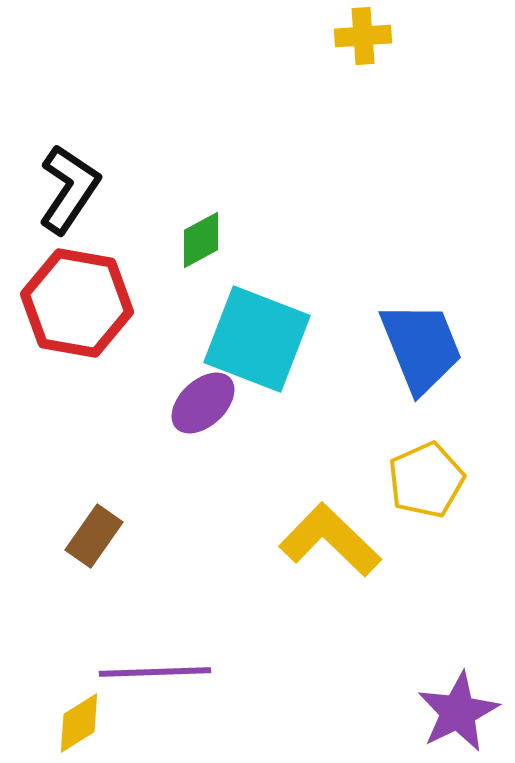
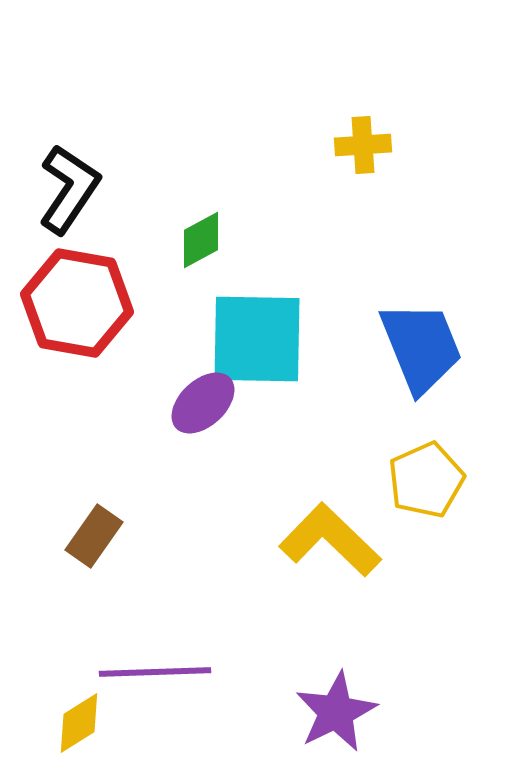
yellow cross: moved 109 px down
cyan square: rotated 20 degrees counterclockwise
purple star: moved 122 px left
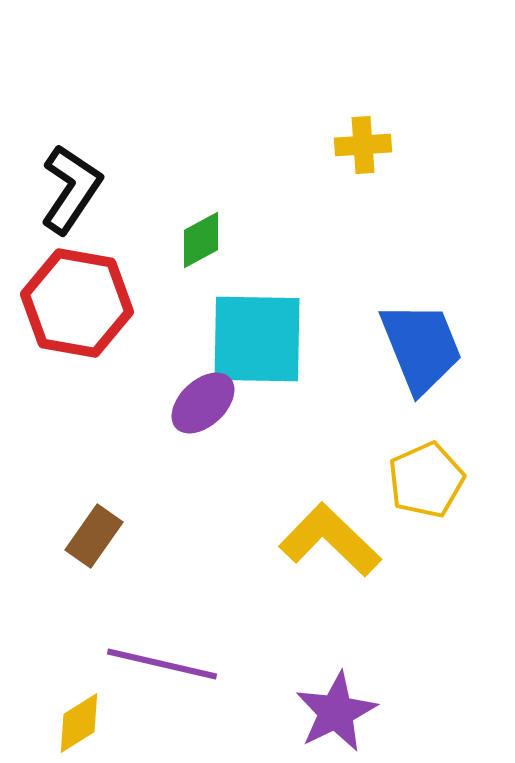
black L-shape: moved 2 px right
purple line: moved 7 px right, 8 px up; rotated 15 degrees clockwise
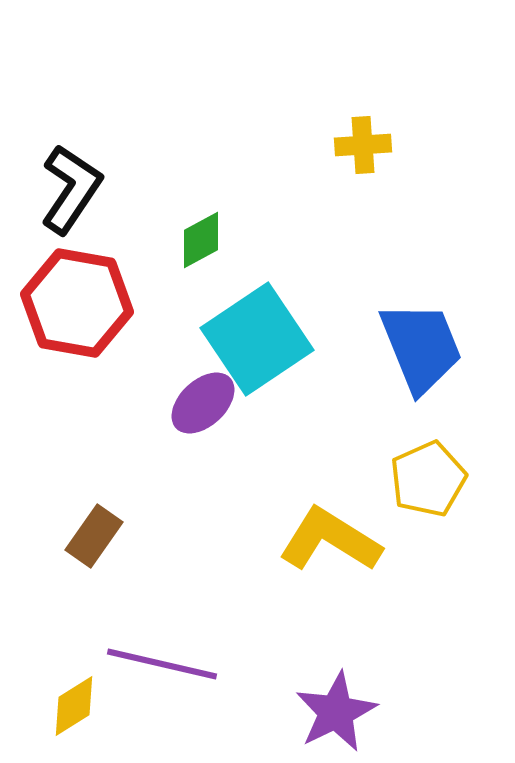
cyan square: rotated 35 degrees counterclockwise
yellow pentagon: moved 2 px right, 1 px up
yellow L-shape: rotated 12 degrees counterclockwise
yellow diamond: moved 5 px left, 17 px up
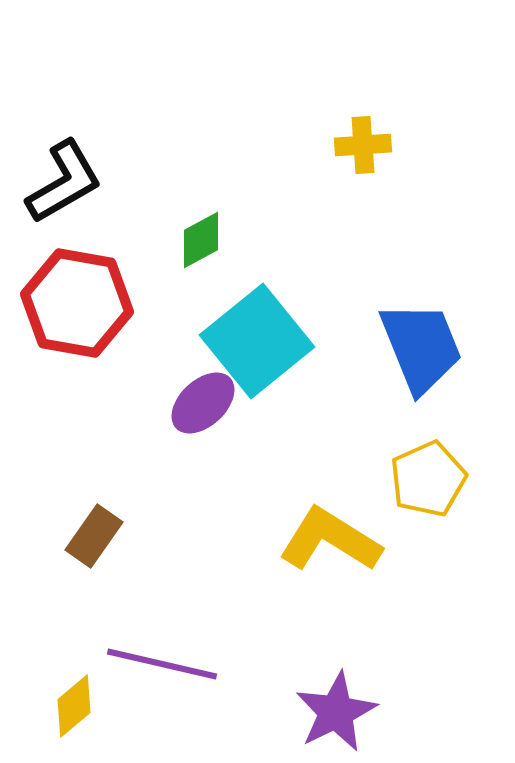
black L-shape: moved 7 px left, 7 px up; rotated 26 degrees clockwise
cyan square: moved 2 px down; rotated 5 degrees counterclockwise
yellow diamond: rotated 8 degrees counterclockwise
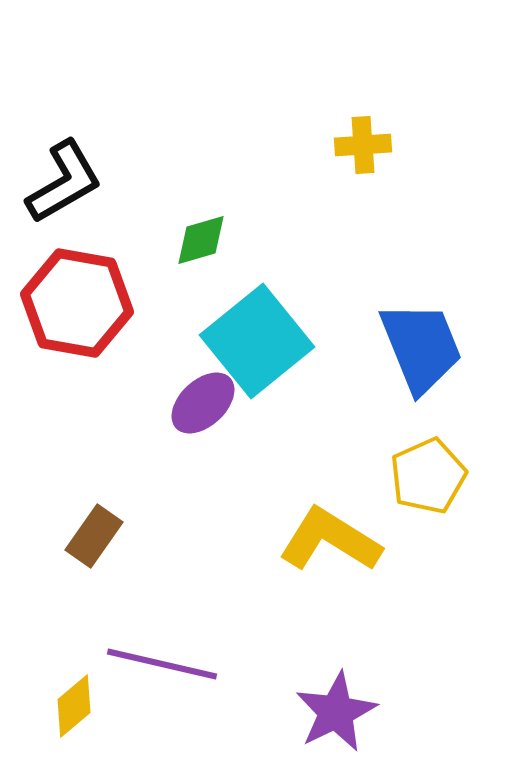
green diamond: rotated 12 degrees clockwise
yellow pentagon: moved 3 px up
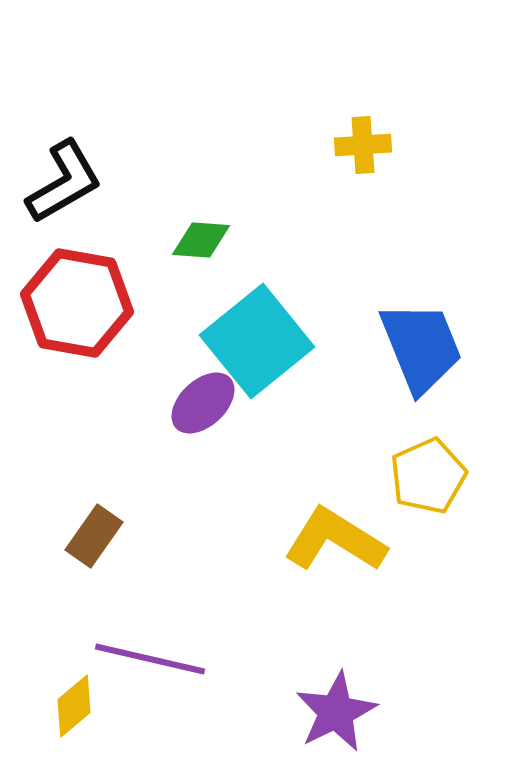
green diamond: rotated 20 degrees clockwise
yellow L-shape: moved 5 px right
purple line: moved 12 px left, 5 px up
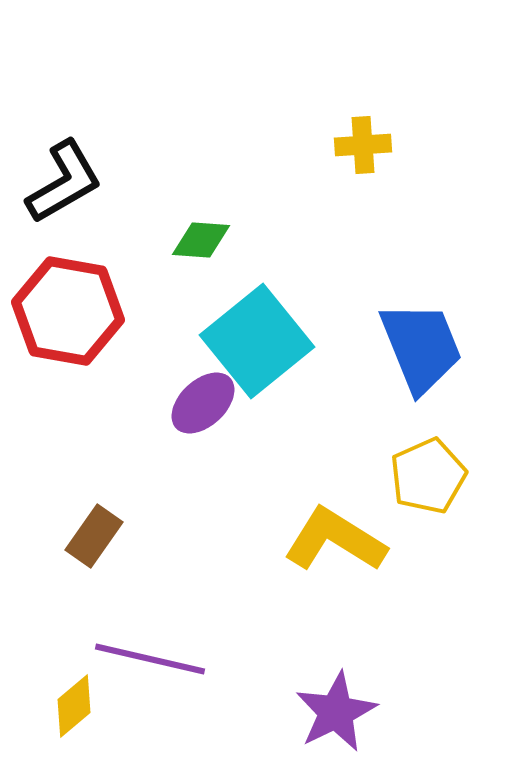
red hexagon: moved 9 px left, 8 px down
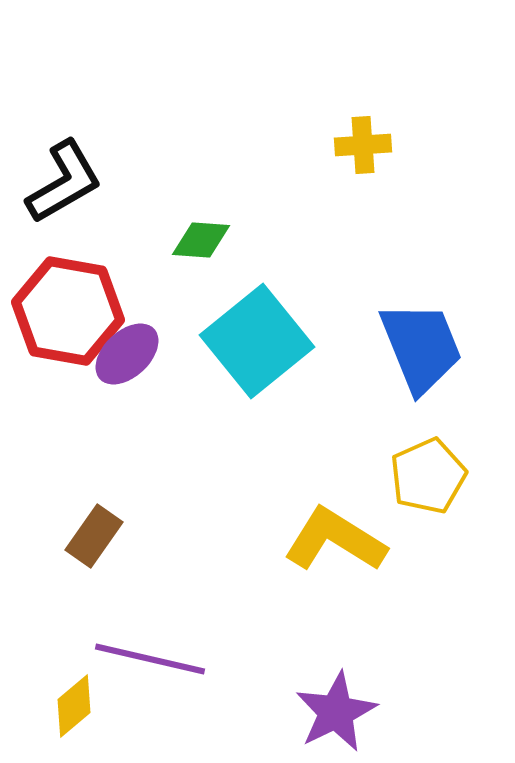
purple ellipse: moved 76 px left, 49 px up
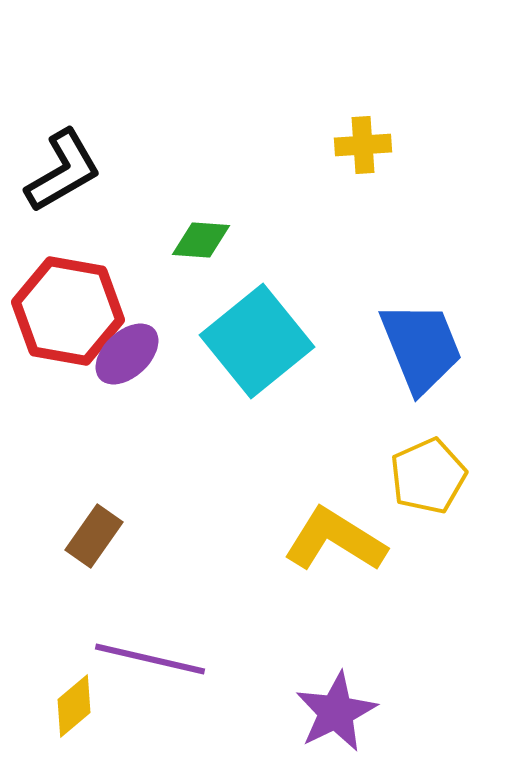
black L-shape: moved 1 px left, 11 px up
